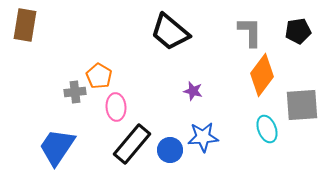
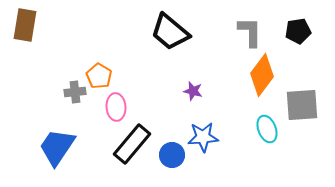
blue circle: moved 2 px right, 5 px down
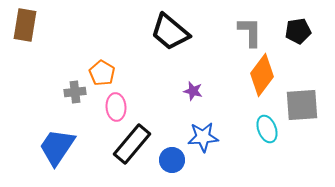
orange pentagon: moved 3 px right, 3 px up
blue circle: moved 5 px down
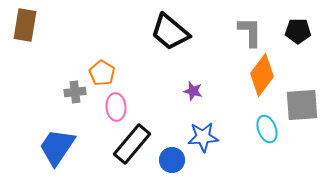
black pentagon: rotated 10 degrees clockwise
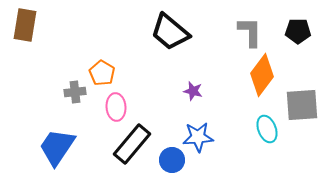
blue star: moved 5 px left
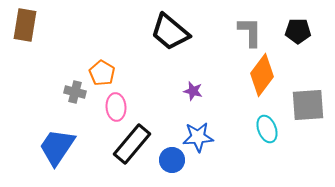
gray cross: rotated 20 degrees clockwise
gray square: moved 6 px right
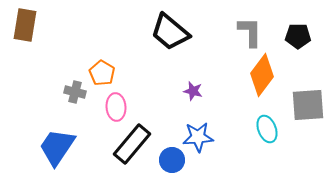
black pentagon: moved 5 px down
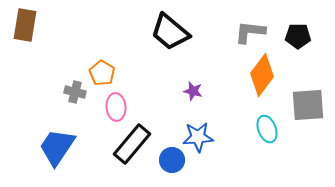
gray L-shape: rotated 84 degrees counterclockwise
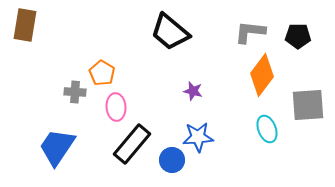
gray cross: rotated 10 degrees counterclockwise
